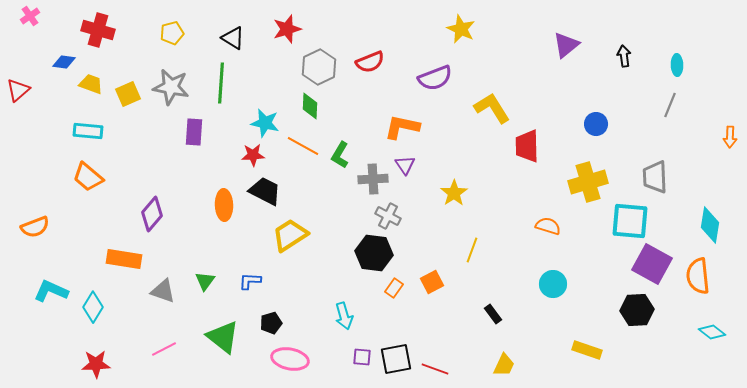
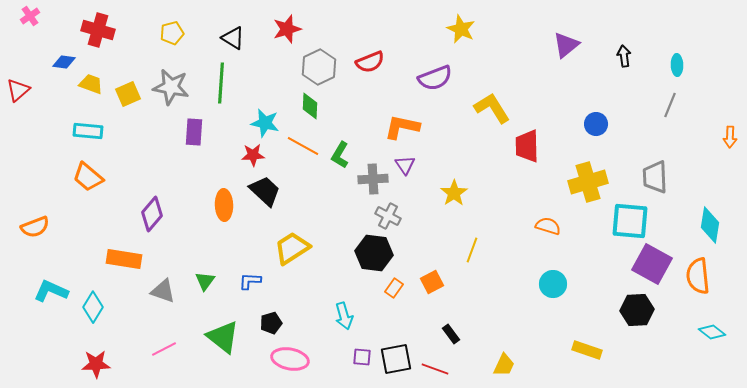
black trapezoid at (265, 191): rotated 16 degrees clockwise
yellow trapezoid at (290, 235): moved 2 px right, 13 px down
black rectangle at (493, 314): moved 42 px left, 20 px down
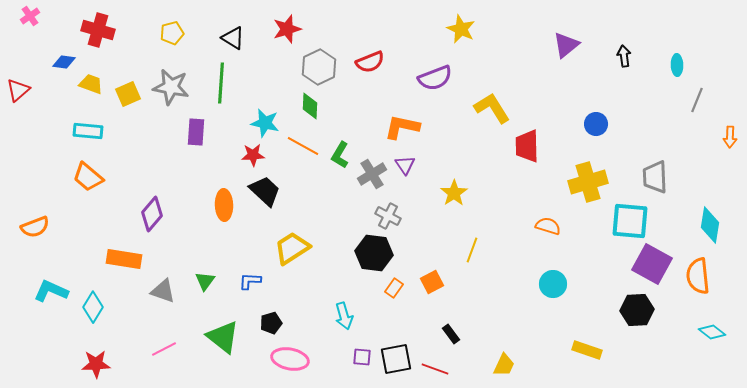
gray line at (670, 105): moved 27 px right, 5 px up
purple rectangle at (194, 132): moved 2 px right
gray cross at (373, 179): moved 1 px left, 5 px up; rotated 28 degrees counterclockwise
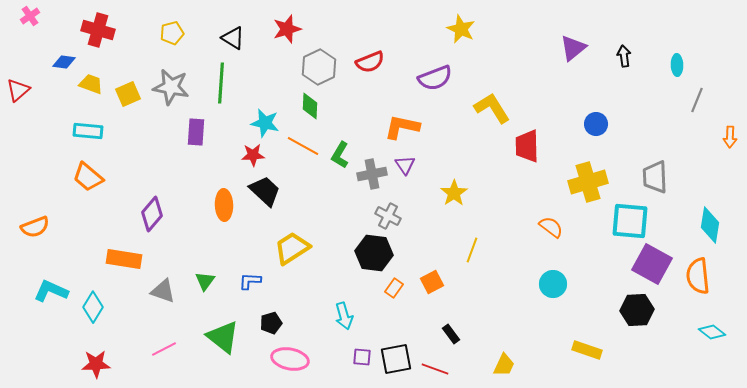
purple triangle at (566, 45): moved 7 px right, 3 px down
gray cross at (372, 174): rotated 20 degrees clockwise
orange semicircle at (548, 226): moved 3 px right, 1 px down; rotated 20 degrees clockwise
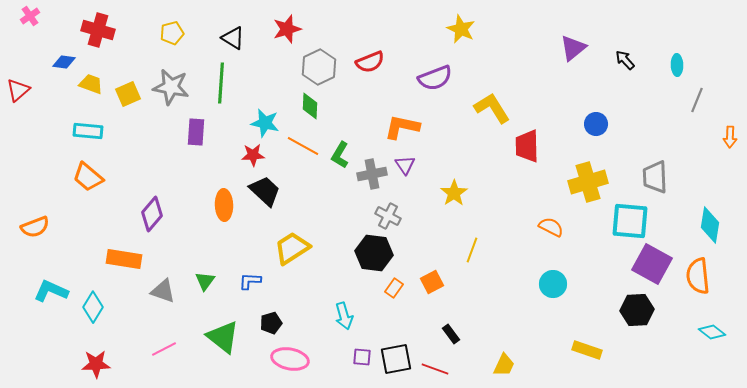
black arrow at (624, 56): moved 1 px right, 4 px down; rotated 35 degrees counterclockwise
orange semicircle at (551, 227): rotated 10 degrees counterclockwise
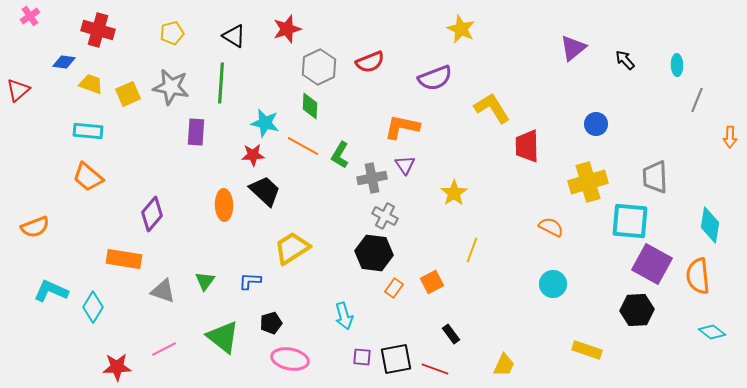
black triangle at (233, 38): moved 1 px right, 2 px up
gray cross at (372, 174): moved 4 px down
gray cross at (388, 216): moved 3 px left
red star at (96, 364): moved 21 px right, 3 px down
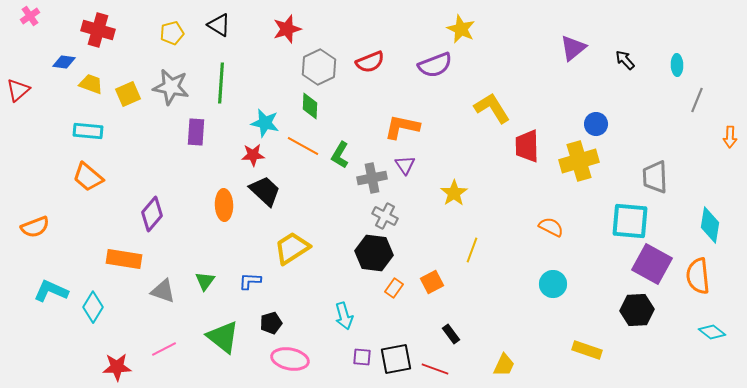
black triangle at (234, 36): moved 15 px left, 11 px up
purple semicircle at (435, 78): moved 13 px up
yellow cross at (588, 182): moved 9 px left, 21 px up
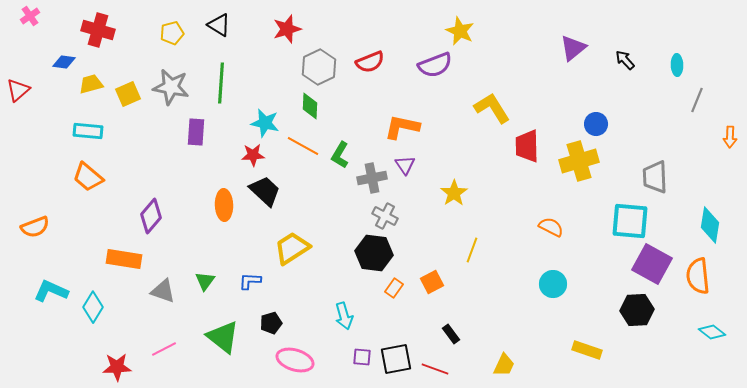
yellow star at (461, 29): moved 1 px left, 2 px down
yellow trapezoid at (91, 84): rotated 35 degrees counterclockwise
purple diamond at (152, 214): moved 1 px left, 2 px down
pink ellipse at (290, 359): moved 5 px right, 1 px down; rotated 6 degrees clockwise
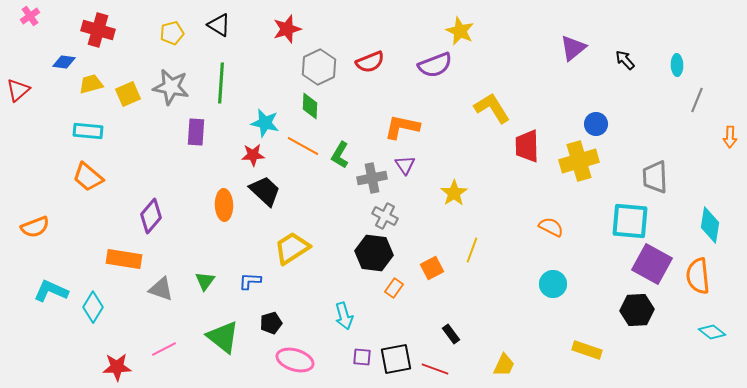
orange square at (432, 282): moved 14 px up
gray triangle at (163, 291): moved 2 px left, 2 px up
